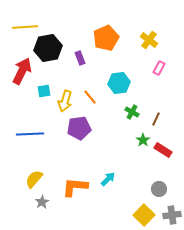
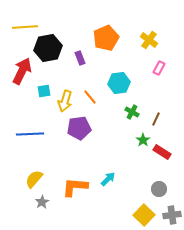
red rectangle: moved 1 px left, 2 px down
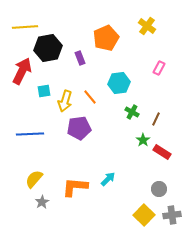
yellow cross: moved 2 px left, 14 px up
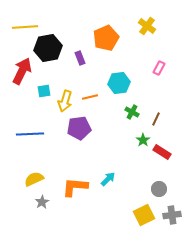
orange line: rotated 63 degrees counterclockwise
yellow semicircle: rotated 24 degrees clockwise
yellow square: rotated 20 degrees clockwise
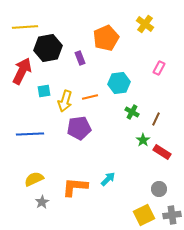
yellow cross: moved 2 px left, 2 px up
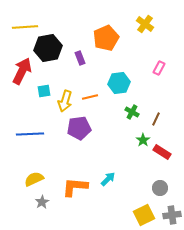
gray circle: moved 1 px right, 1 px up
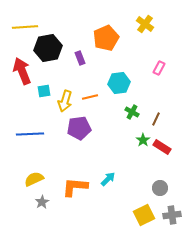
red arrow: rotated 48 degrees counterclockwise
red rectangle: moved 5 px up
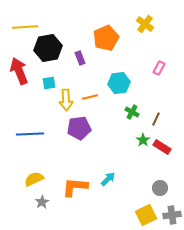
red arrow: moved 3 px left
cyan square: moved 5 px right, 8 px up
yellow arrow: moved 1 px right, 1 px up; rotated 20 degrees counterclockwise
yellow square: moved 2 px right
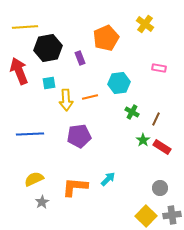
pink rectangle: rotated 72 degrees clockwise
purple pentagon: moved 8 px down
yellow square: moved 1 px down; rotated 20 degrees counterclockwise
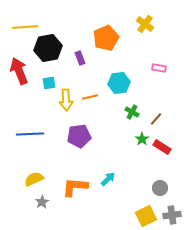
brown line: rotated 16 degrees clockwise
green star: moved 1 px left, 1 px up
yellow square: rotated 20 degrees clockwise
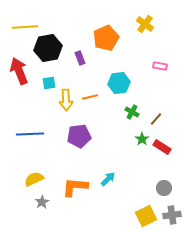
pink rectangle: moved 1 px right, 2 px up
gray circle: moved 4 px right
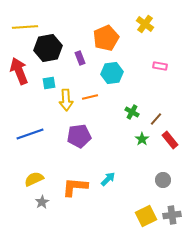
cyan hexagon: moved 7 px left, 10 px up
blue line: rotated 16 degrees counterclockwise
red rectangle: moved 8 px right, 7 px up; rotated 18 degrees clockwise
gray circle: moved 1 px left, 8 px up
